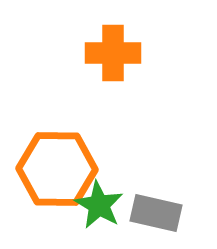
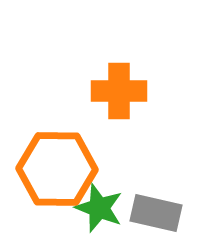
orange cross: moved 6 px right, 38 px down
green star: moved 3 px down; rotated 9 degrees counterclockwise
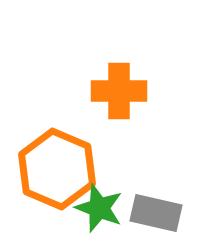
orange hexagon: rotated 22 degrees clockwise
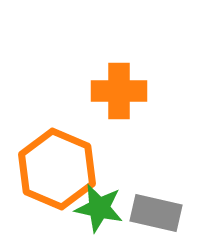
green star: rotated 9 degrees counterclockwise
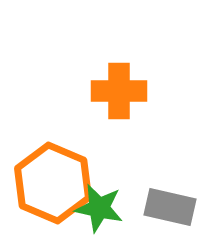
orange hexagon: moved 4 px left, 14 px down
gray rectangle: moved 14 px right, 6 px up
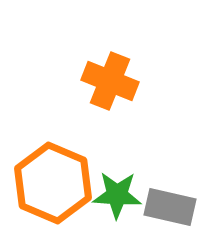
orange cross: moved 9 px left, 10 px up; rotated 22 degrees clockwise
green star: moved 18 px right, 13 px up; rotated 9 degrees counterclockwise
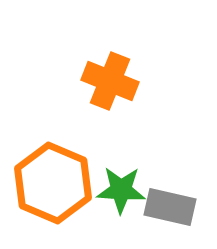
green star: moved 4 px right, 5 px up
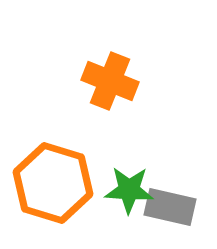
orange hexagon: rotated 6 degrees counterclockwise
green star: moved 8 px right
